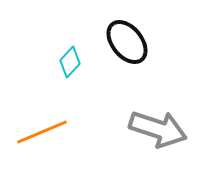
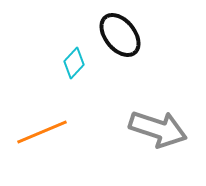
black ellipse: moved 7 px left, 7 px up
cyan diamond: moved 4 px right, 1 px down
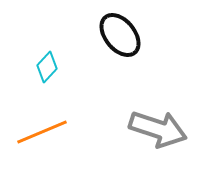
cyan diamond: moved 27 px left, 4 px down
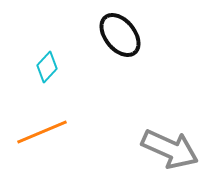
gray arrow: moved 12 px right, 20 px down; rotated 6 degrees clockwise
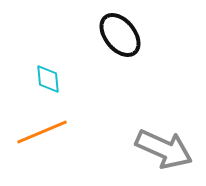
cyan diamond: moved 1 px right, 12 px down; rotated 48 degrees counterclockwise
gray arrow: moved 6 px left
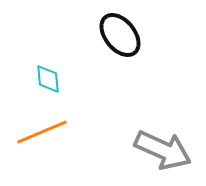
gray arrow: moved 1 px left, 1 px down
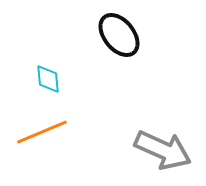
black ellipse: moved 1 px left
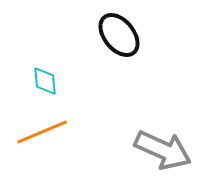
cyan diamond: moved 3 px left, 2 px down
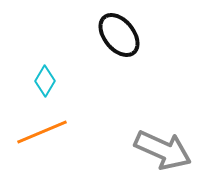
cyan diamond: rotated 36 degrees clockwise
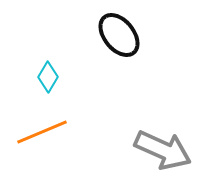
cyan diamond: moved 3 px right, 4 px up
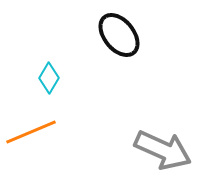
cyan diamond: moved 1 px right, 1 px down
orange line: moved 11 px left
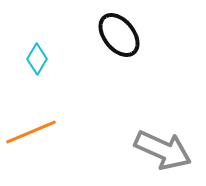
cyan diamond: moved 12 px left, 19 px up
